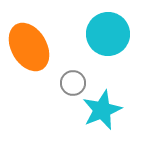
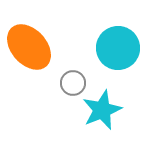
cyan circle: moved 10 px right, 14 px down
orange ellipse: rotated 12 degrees counterclockwise
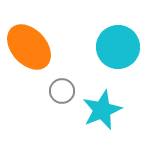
cyan circle: moved 1 px up
gray circle: moved 11 px left, 8 px down
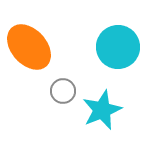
gray circle: moved 1 px right
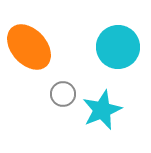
gray circle: moved 3 px down
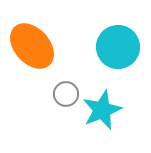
orange ellipse: moved 3 px right, 1 px up
gray circle: moved 3 px right
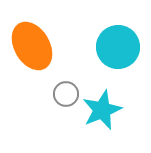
orange ellipse: rotated 12 degrees clockwise
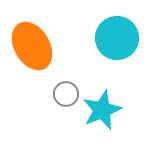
cyan circle: moved 1 px left, 9 px up
